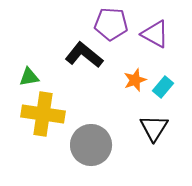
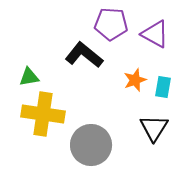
cyan rectangle: rotated 30 degrees counterclockwise
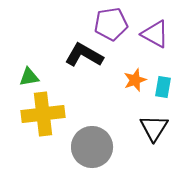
purple pentagon: rotated 12 degrees counterclockwise
black L-shape: rotated 9 degrees counterclockwise
yellow cross: rotated 15 degrees counterclockwise
gray circle: moved 1 px right, 2 px down
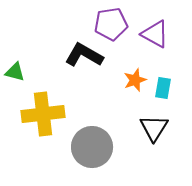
green triangle: moved 14 px left, 5 px up; rotated 25 degrees clockwise
cyan rectangle: moved 1 px down
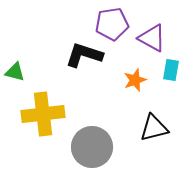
purple pentagon: moved 1 px right
purple triangle: moved 3 px left, 4 px down
black L-shape: rotated 12 degrees counterclockwise
cyan rectangle: moved 8 px right, 18 px up
black triangle: rotated 44 degrees clockwise
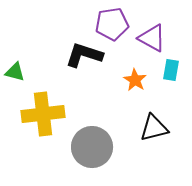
orange star: rotated 20 degrees counterclockwise
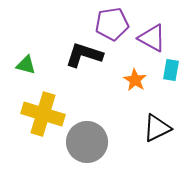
green triangle: moved 11 px right, 7 px up
yellow cross: rotated 24 degrees clockwise
black triangle: moved 3 px right; rotated 12 degrees counterclockwise
gray circle: moved 5 px left, 5 px up
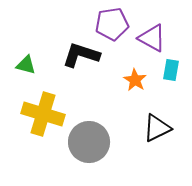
black L-shape: moved 3 px left
gray circle: moved 2 px right
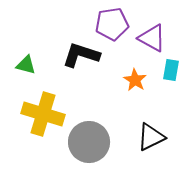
black triangle: moved 6 px left, 9 px down
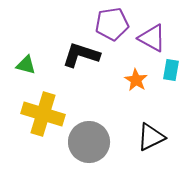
orange star: moved 1 px right
